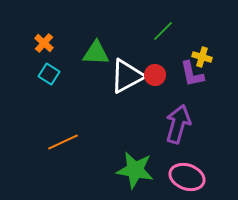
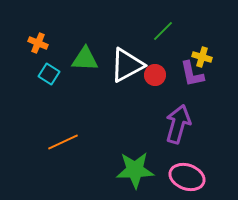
orange cross: moved 6 px left; rotated 18 degrees counterclockwise
green triangle: moved 11 px left, 6 px down
white triangle: moved 11 px up
green star: rotated 12 degrees counterclockwise
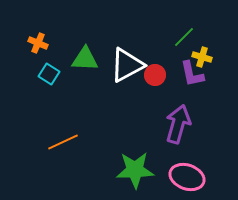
green line: moved 21 px right, 6 px down
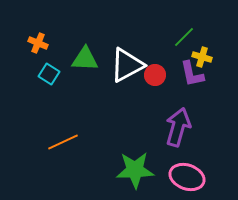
purple arrow: moved 3 px down
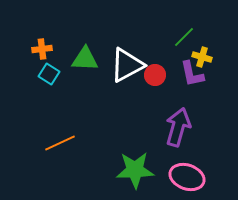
orange cross: moved 4 px right, 6 px down; rotated 30 degrees counterclockwise
orange line: moved 3 px left, 1 px down
